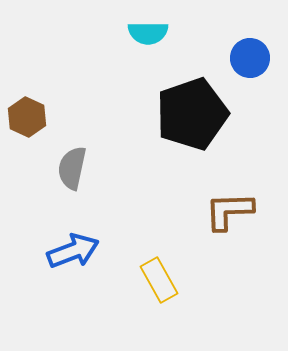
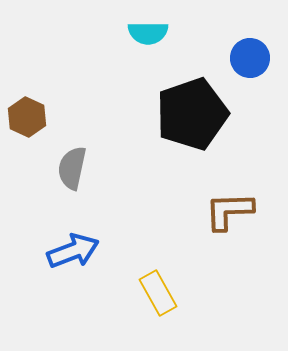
yellow rectangle: moved 1 px left, 13 px down
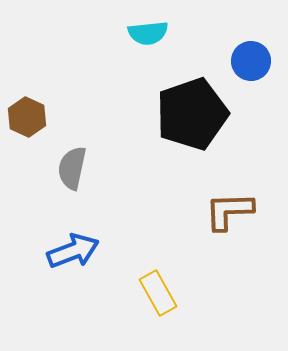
cyan semicircle: rotated 6 degrees counterclockwise
blue circle: moved 1 px right, 3 px down
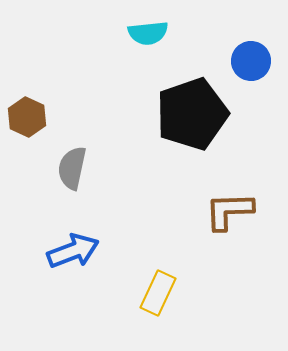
yellow rectangle: rotated 54 degrees clockwise
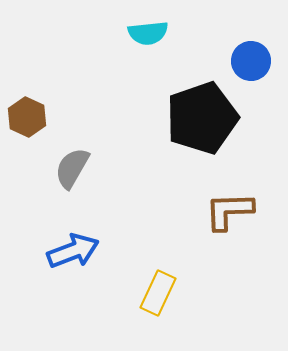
black pentagon: moved 10 px right, 4 px down
gray semicircle: rotated 18 degrees clockwise
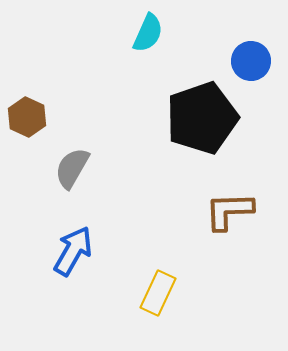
cyan semicircle: rotated 60 degrees counterclockwise
blue arrow: rotated 39 degrees counterclockwise
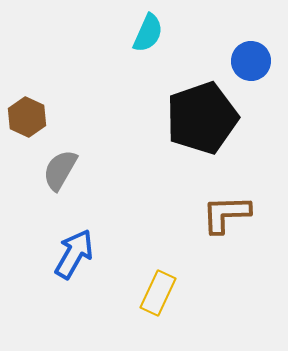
gray semicircle: moved 12 px left, 2 px down
brown L-shape: moved 3 px left, 3 px down
blue arrow: moved 1 px right, 3 px down
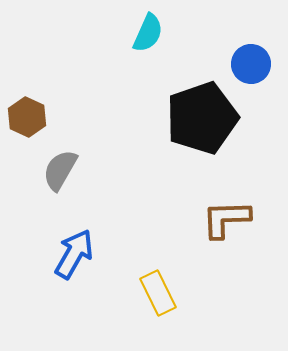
blue circle: moved 3 px down
brown L-shape: moved 5 px down
yellow rectangle: rotated 51 degrees counterclockwise
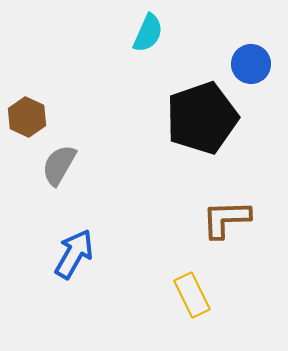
gray semicircle: moved 1 px left, 5 px up
yellow rectangle: moved 34 px right, 2 px down
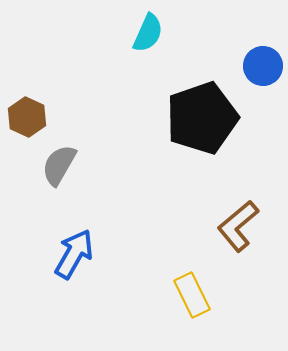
blue circle: moved 12 px right, 2 px down
brown L-shape: moved 12 px right, 7 px down; rotated 38 degrees counterclockwise
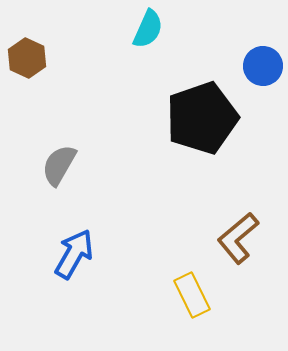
cyan semicircle: moved 4 px up
brown hexagon: moved 59 px up
brown L-shape: moved 12 px down
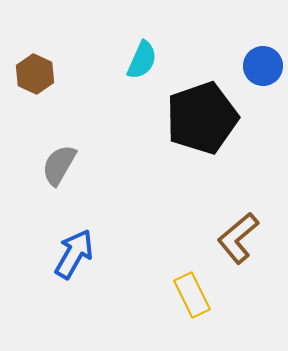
cyan semicircle: moved 6 px left, 31 px down
brown hexagon: moved 8 px right, 16 px down
